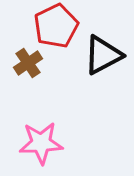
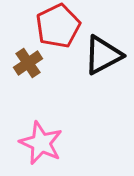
red pentagon: moved 2 px right
pink star: rotated 27 degrees clockwise
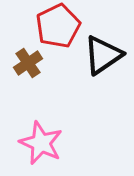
black triangle: rotated 6 degrees counterclockwise
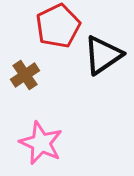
brown cross: moved 3 px left, 12 px down
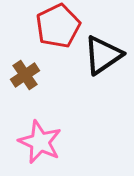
pink star: moved 1 px left, 1 px up
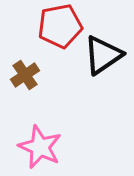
red pentagon: moved 2 px right; rotated 15 degrees clockwise
pink star: moved 5 px down
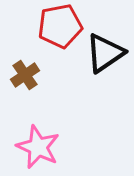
black triangle: moved 2 px right, 2 px up
pink star: moved 2 px left
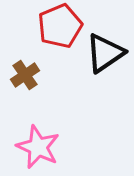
red pentagon: rotated 12 degrees counterclockwise
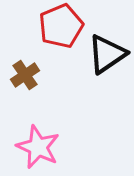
red pentagon: moved 1 px right
black triangle: moved 2 px right, 1 px down
